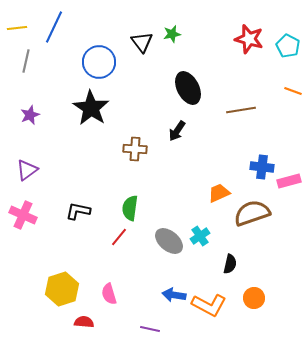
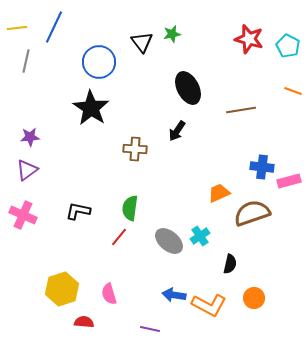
purple star: moved 22 px down; rotated 18 degrees clockwise
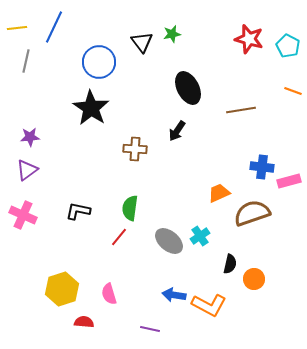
orange circle: moved 19 px up
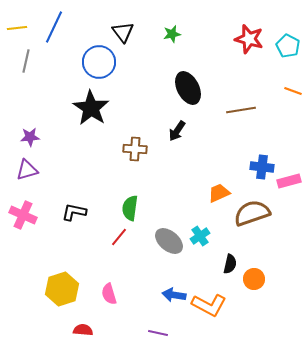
black triangle: moved 19 px left, 10 px up
purple triangle: rotated 20 degrees clockwise
black L-shape: moved 4 px left, 1 px down
red semicircle: moved 1 px left, 8 px down
purple line: moved 8 px right, 4 px down
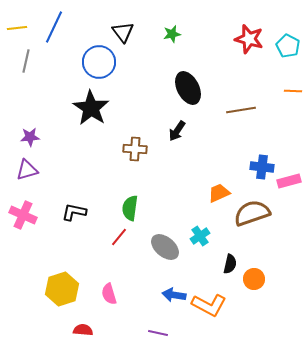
orange line: rotated 18 degrees counterclockwise
gray ellipse: moved 4 px left, 6 px down
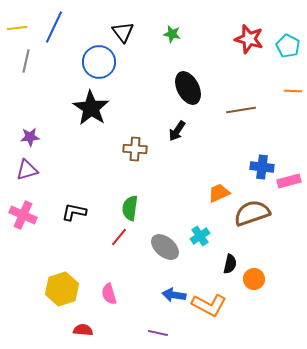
green star: rotated 24 degrees clockwise
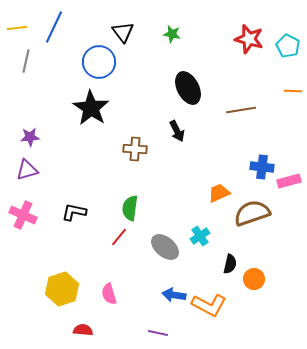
black arrow: rotated 60 degrees counterclockwise
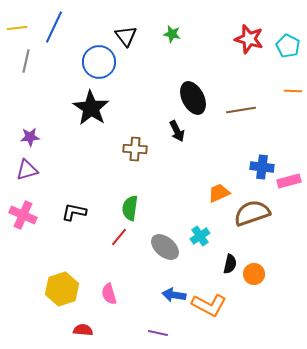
black triangle: moved 3 px right, 4 px down
black ellipse: moved 5 px right, 10 px down
orange circle: moved 5 px up
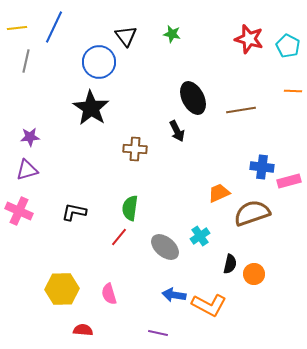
pink cross: moved 4 px left, 4 px up
yellow hexagon: rotated 16 degrees clockwise
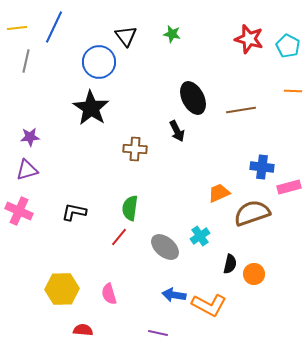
pink rectangle: moved 6 px down
